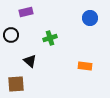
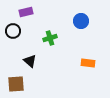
blue circle: moved 9 px left, 3 px down
black circle: moved 2 px right, 4 px up
orange rectangle: moved 3 px right, 3 px up
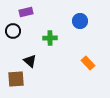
blue circle: moved 1 px left
green cross: rotated 16 degrees clockwise
orange rectangle: rotated 40 degrees clockwise
brown square: moved 5 px up
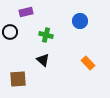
black circle: moved 3 px left, 1 px down
green cross: moved 4 px left, 3 px up; rotated 16 degrees clockwise
black triangle: moved 13 px right, 1 px up
brown square: moved 2 px right
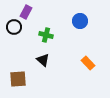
purple rectangle: rotated 48 degrees counterclockwise
black circle: moved 4 px right, 5 px up
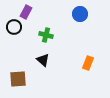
blue circle: moved 7 px up
orange rectangle: rotated 64 degrees clockwise
